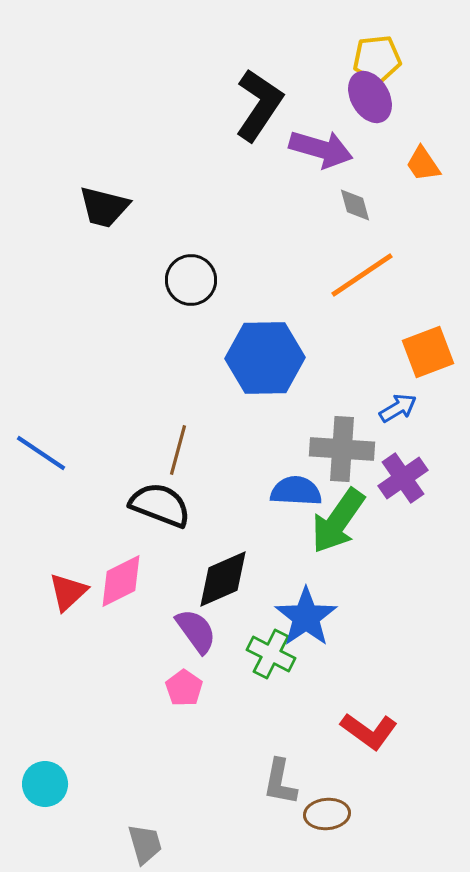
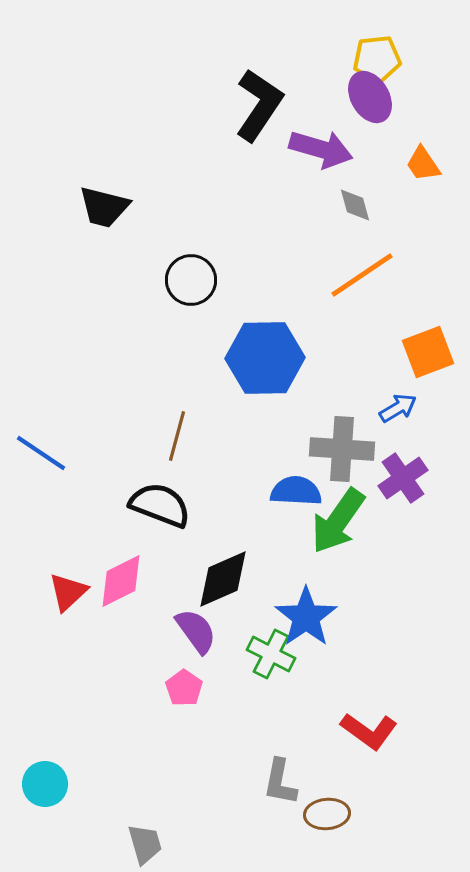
brown line: moved 1 px left, 14 px up
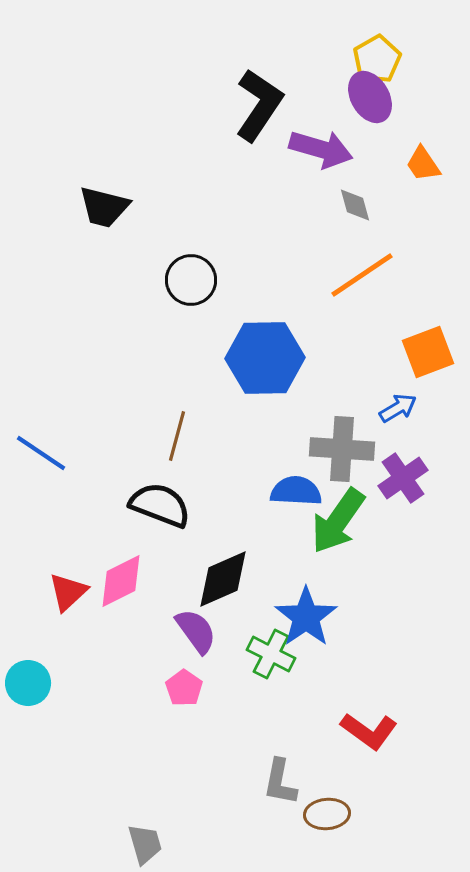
yellow pentagon: rotated 24 degrees counterclockwise
cyan circle: moved 17 px left, 101 px up
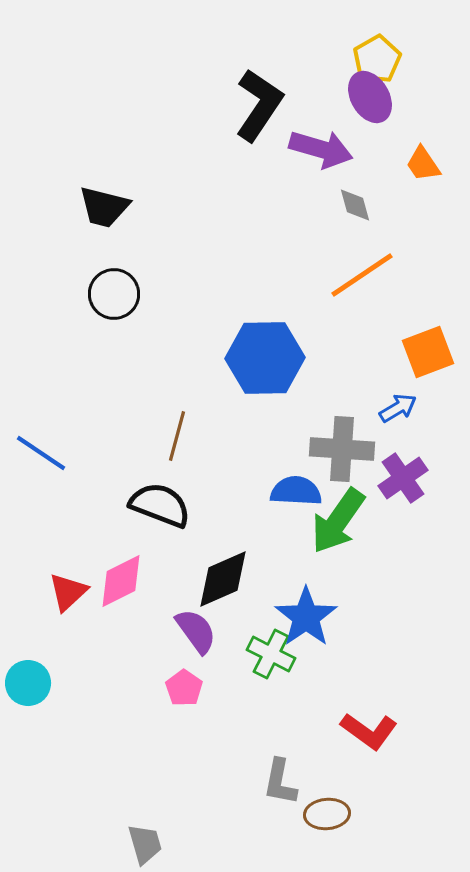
black circle: moved 77 px left, 14 px down
